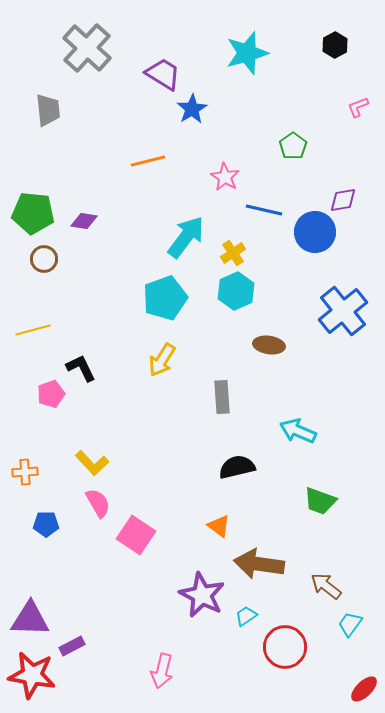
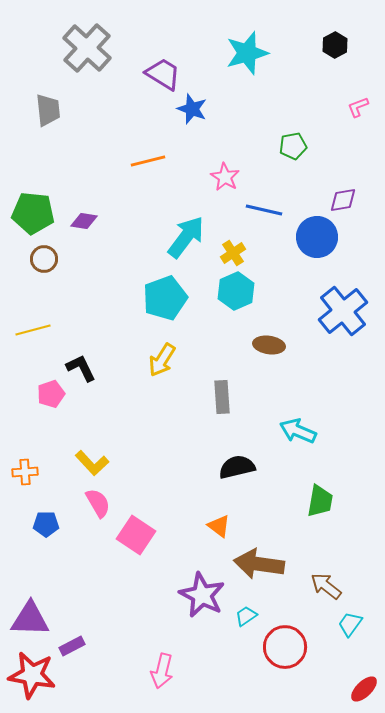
blue star at (192, 109): rotated 20 degrees counterclockwise
green pentagon at (293, 146): rotated 24 degrees clockwise
blue circle at (315, 232): moved 2 px right, 5 px down
green trapezoid at (320, 501): rotated 100 degrees counterclockwise
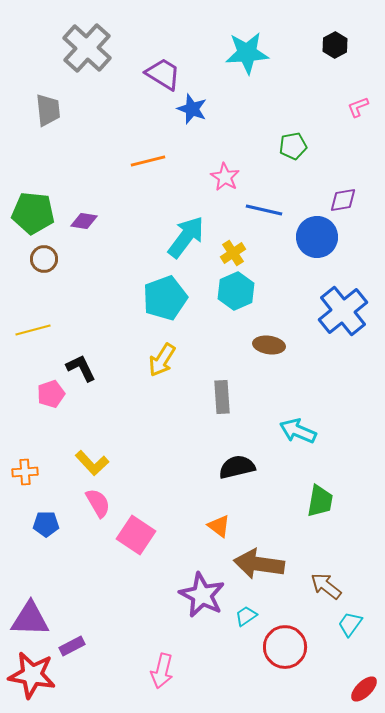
cyan star at (247, 53): rotated 12 degrees clockwise
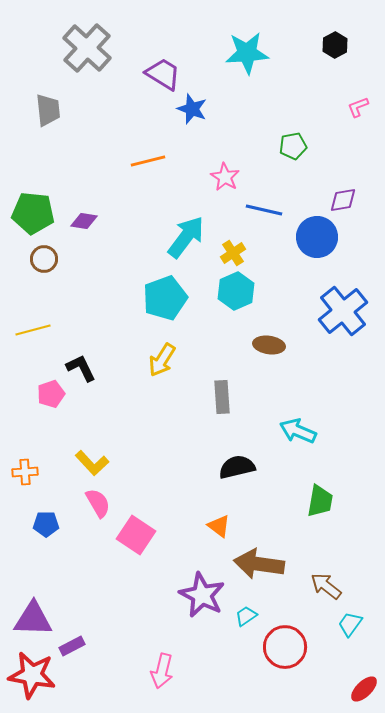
purple triangle at (30, 619): moved 3 px right
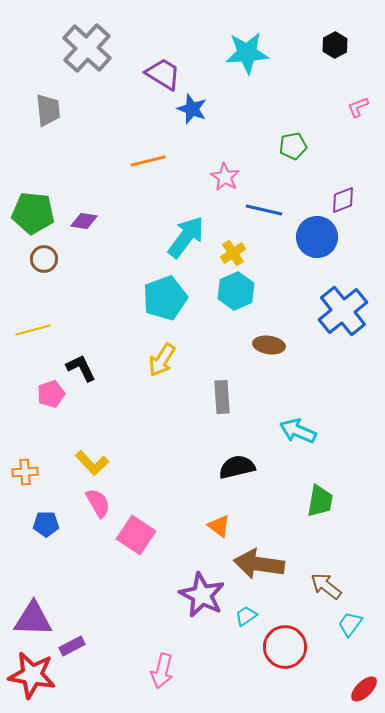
purple diamond at (343, 200): rotated 12 degrees counterclockwise
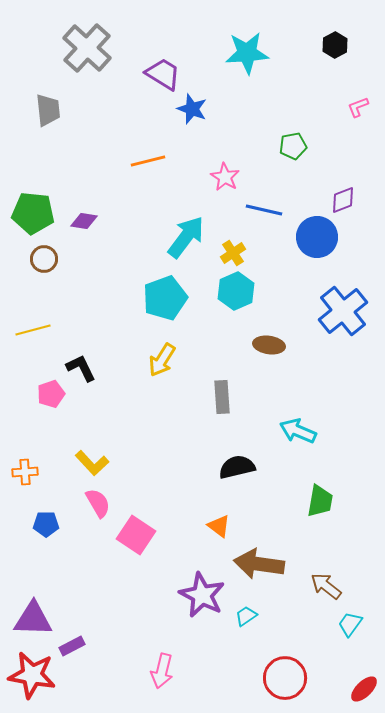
red circle at (285, 647): moved 31 px down
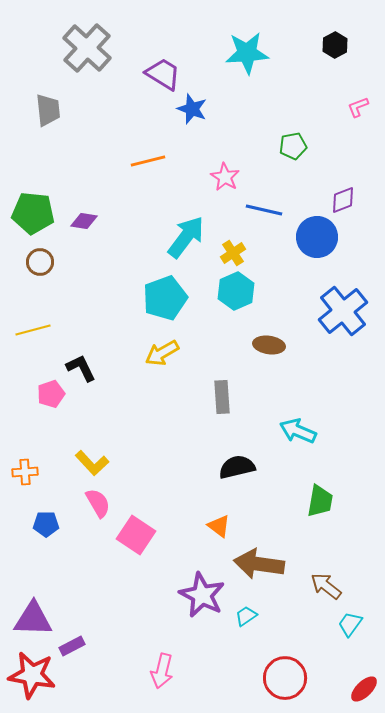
brown circle at (44, 259): moved 4 px left, 3 px down
yellow arrow at (162, 360): moved 7 px up; rotated 28 degrees clockwise
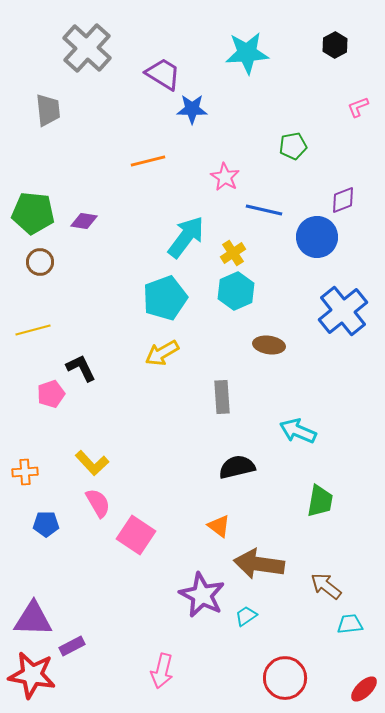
blue star at (192, 109): rotated 20 degrees counterclockwise
cyan trapezoid at (350, 624): rotated 48 degrees clockwise
